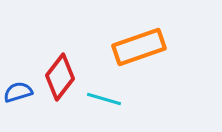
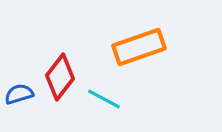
blue semicircle: moved 1 px right, 2 px down
cyan line: rotated 12 degrees clockwise
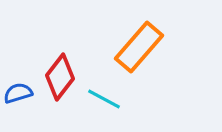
orange rectangle: rotated 30 degrees counterclockwise
blue semicircle: moved 1 px left, 1 px up
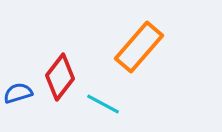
cyan line: moved 1 px left, 5 px down
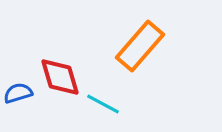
orange rectangle: moved 1 px right, 1 px up
red diamond: rotated 54 degrees counterclockwise
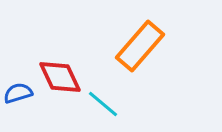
red diamond: rotated 9 degrees counterclockwise
cyan line: rotated 12 degrees clockwise
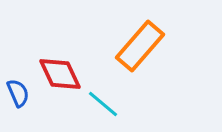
red diamond: moved 3 px up
blue semicircle: rotated 84 degrees clockwise
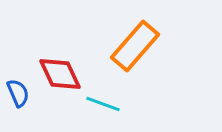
orange rectangle: moved 5 px left
cyan line: rotated 20 degrees counterclockwise
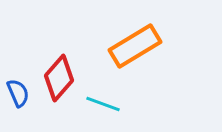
orange rectangle: rotated 18 degrees clockwise
red diamond: moved 1 px left, 4 px down; rotated 66 degrees clockwise
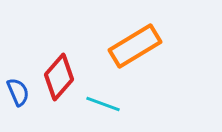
red diamond: moved 1 px up
blue semicircle: moved 1 px up
